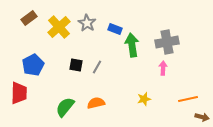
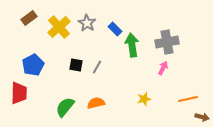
blue rectangle: rotated 24 degrees clockwise
pink arrow: rotated 24 degrees clockwise
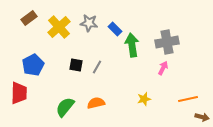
gray star: moved 2 px right; rotated 24 degrees counterclockwise
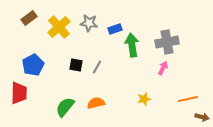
blue rectangle: rotated 64 degrees counterclockwise
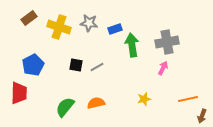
yellow cross: rotated 30 degrees counterclockwise
gray line: rotated 32 degrees clockwise
brown arrow: moved 1 px up; rotated 96 degrees clockwise
